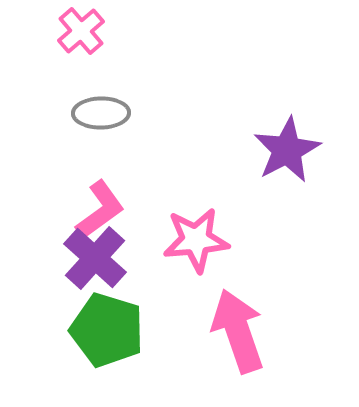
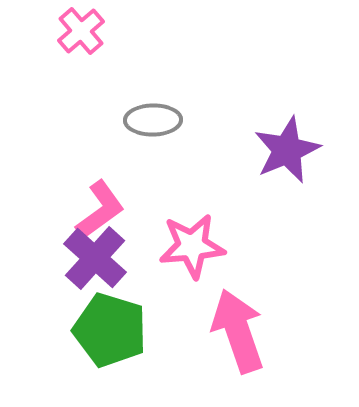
gray ellipse: moved 52 px right, 7 px down
purple star: rotated 4 degrees clockwise
pink star: moved 4 px left, 6 px down
green pentagon: moved 3 px right
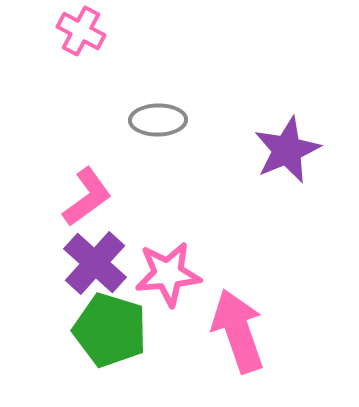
pink cross: rotated 21 degrees counterclockwise
gray ellipse: moved 5 px right
pink L-shape: moved 13 px left, 13 px up
pink star: moved 24 px left, 28 px down
purple cross: moved 5 px down
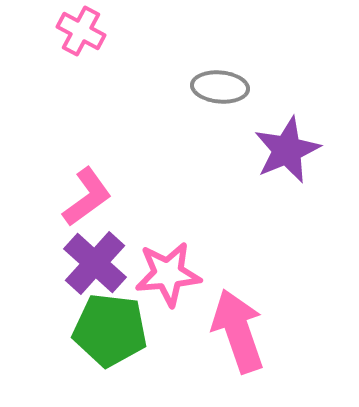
gray ellipse: moved 62 px right, 33 px up; rotated 6 degrees clockwise
green pentagon: rotated 10 degrees counterclockwise
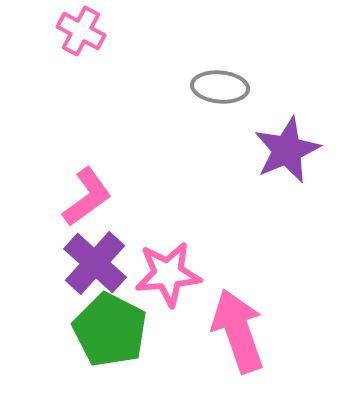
green pentagon: rotated 20 degrees clockwise
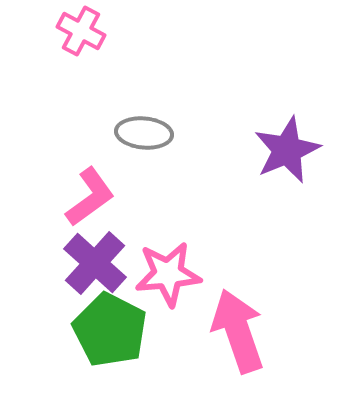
gray ellipse: moved 76 px left, 46 px down
pink L-shape: moved 3 px right
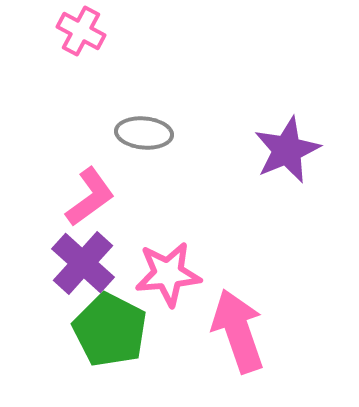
purple cross: moved 12 px left
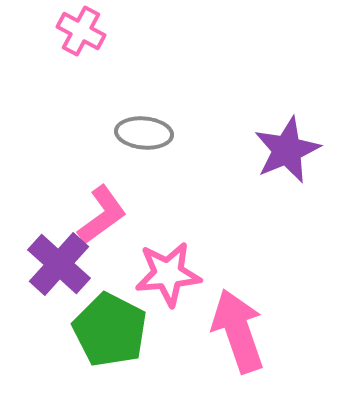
pink L-shape: moved 12 px right, 18 px down
purple cross: moved 24 px left, 1 px down
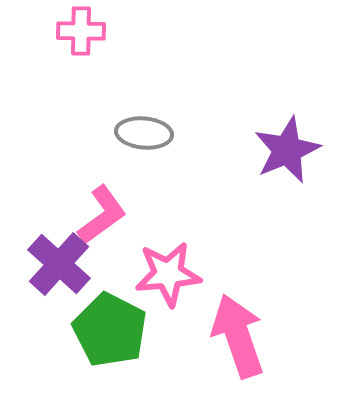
pink cross: rotated 27 degrees counterclockwise
pink arrow: moved 5 px down
